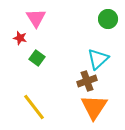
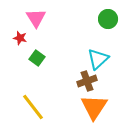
yellow line: moved 1 px left
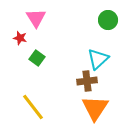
green circle: moved 1 px down
brown cross: rotated 12 degrees clockwise
orange triangle: moved 1 px right, 1 px down
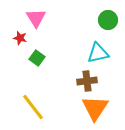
cyan triangle: moved 6 px up; rotated 30 degrees clockwise
